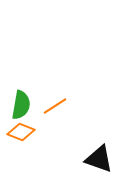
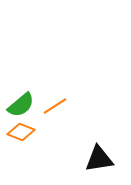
green semicircle: rotated 40 degrees clockwise
black triangle: rotated 28 degrees counterclockwise
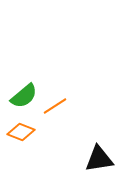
green semicircle: moved 3 px right, 9 px up
